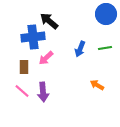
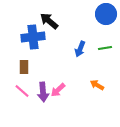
pink arrow: moved 12 px right, 32 px down
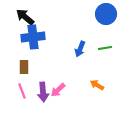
black arrow: moved 24 px left, 4 px up
pink line: rotated 28 degrees clockwise
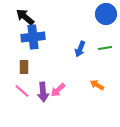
pink line: rotated 28 degrees counterclockwise
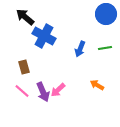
blue cross: moved 11 px right, 1 px up; rotated 35 degrees clockwise
brown rectangle: rotated 16 degrees counterclockwise
purple arrow: rotated 18 degrees counterclockwise
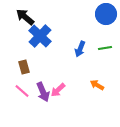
blue cross: moved 4 px left; rotated 15 degrees clockwise
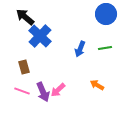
pink line: rotated 21 degrees counterclockwise
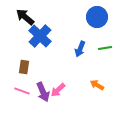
blue circle: moved 9 px left, 3 px down
brown rectangle: rotated 24 degrees clockwise
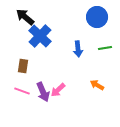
blue arrow: moved 2 px left; rotated 28 degrees counterclockwise
brown rectangle: moved 1 px left, 1 px up
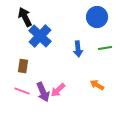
black arrow: rotated 24 degrees clockwise
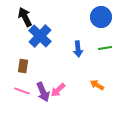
blue circle: moved 4 px right
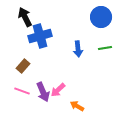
blue cross: rotated 30 degrees clockwise
brown rectangle: rotated 32 degrees clockwise
orange arrow: moved 20 px left, 21 px down
